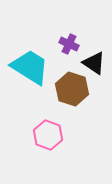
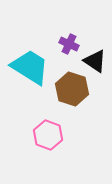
black triangle: moved 1 px right, 2 px up
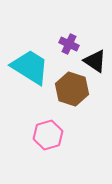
pink hexagon: rotated 24 degrees clockwise
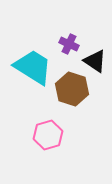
cyan trapezoid: moved 3 px right
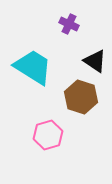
purple cross: moved 20 px up
brown hexagon: moved 9 px right, 8 px down
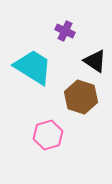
purple cross: moved 4 px left, 7 px down
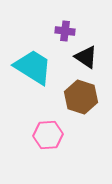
purple cross: rotated 18 degrees counterclockwise
black triangle: moved 9 px left, 4 px up
pink hexagon: rotated 12 degrees clockwise
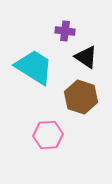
cyan trapezoid: moved 1 px right
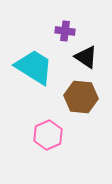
brown hexagon: rotated 12 degrees counterclockwise
pink hexagon: rotated 20 degrees counterclockwise
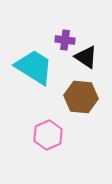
purple cross: moved 9 px down
